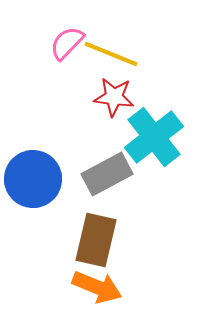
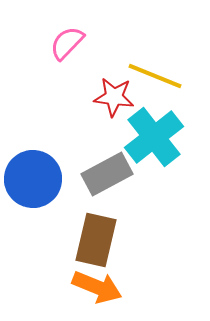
yellow line: moved 44 px right, 22 px down
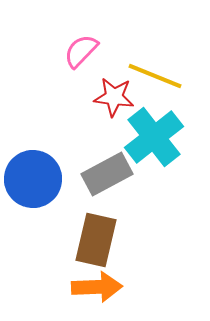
pink semicircle: moved 14 px right, 8 px down
orange arrow: rotated 24 degrees counterclockwise
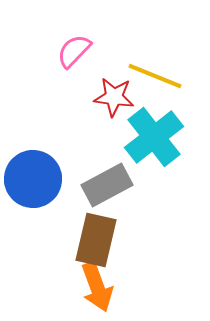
pink semicircle: moved 7 px left
gray rectangle: moved 11 px down
orange arrow: rotated 72 degrees clockwise
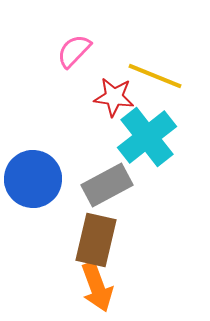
cyan cross: moved 7 px left
